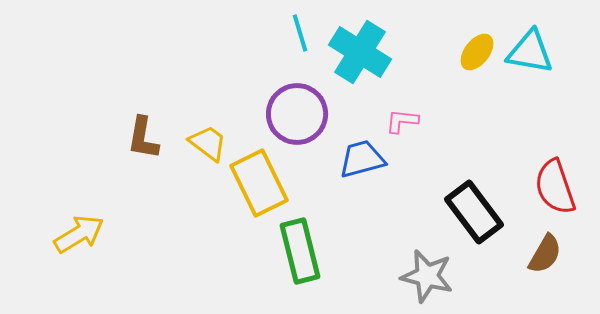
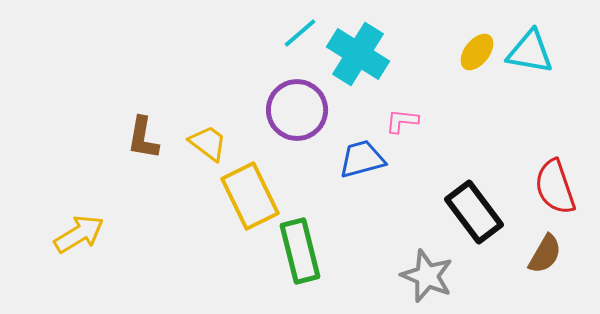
cyan line: rotated 66 degrees clockwise
cyan cross: moved 2 px left, 2 px down
purple circle: moved 4 px up
yellow rectangle: moved 9 px left, 13 px down
gray star: rotated 8 degrees clockwise
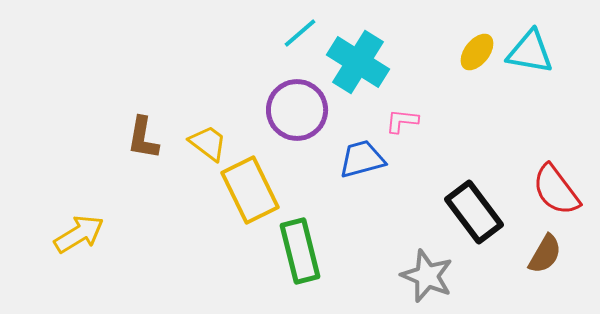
cyan cross: moved 8 px down
red semicircle: moved 1 px right, 3 px down; rotated 18 degrees counterclockwise
yellow rectangle: moved 6 px up
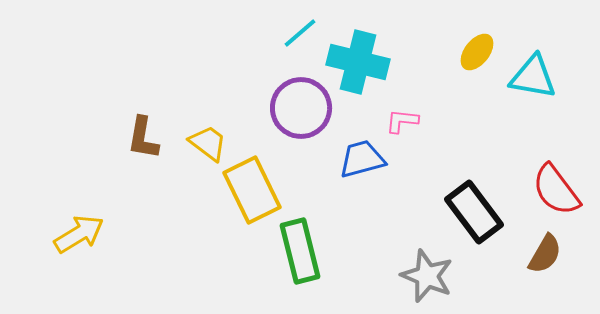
cyan triangle: moved 3 px right, 25 px down
cyan cross: rotated 18 degrees counterclockwise
purple circle: moved 4 px right, 2 px up
yellow rectangle: moved 2 px right
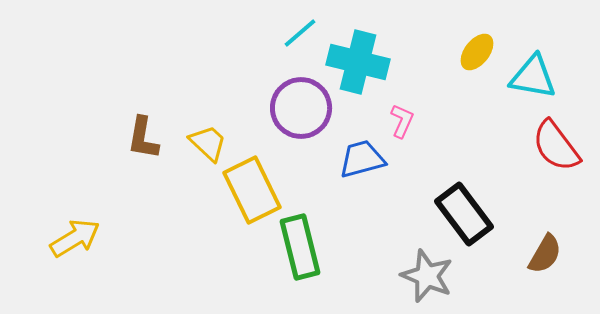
pink L-shape: rotated 108 degrees clockwise
yellow trapezoid: rotated 6 degrees clockwise
red semicircle: moved 44 px up
black rectangle: moved 10 px left, 2 px down
yellow arrow: moved 4 px left, 4 px down
green rectangle: moved 4 px up
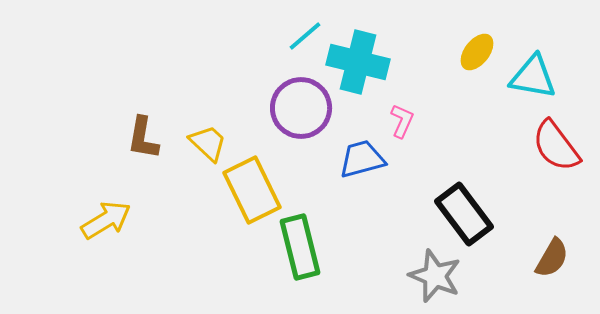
cyan line: moved 5 px right, 3 px down
yellow arrow: moved 31 px right, 18 px up
brown semicircle: moved 7 px right, 4 px down
gray star: moved 8 px right
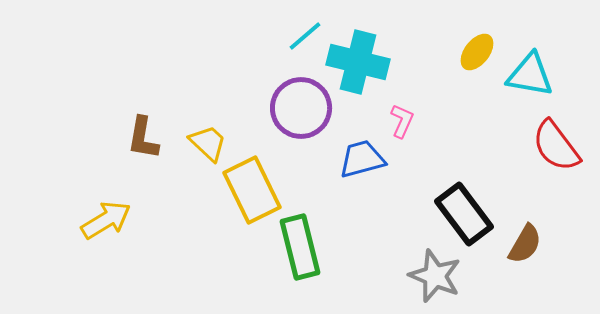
cyan triangle: moved 3 px left, 2 px up
brown semicircle: moved 27 px left, 14 px up
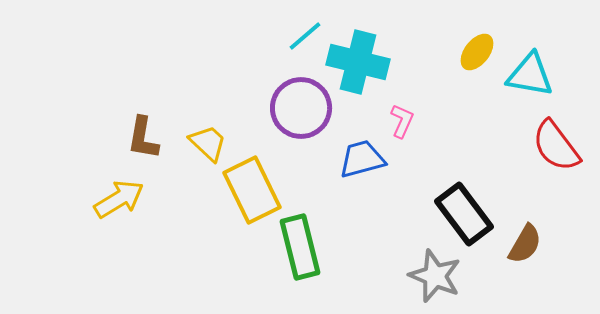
yellow arrow: moved 13 px right, 21 px up
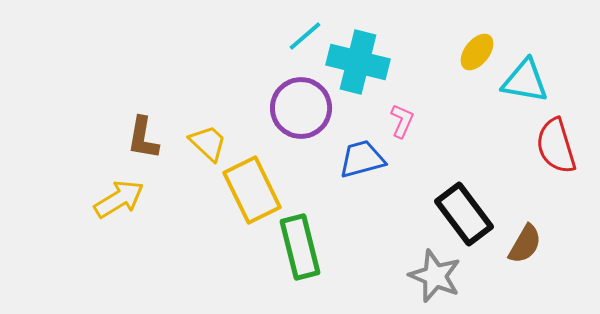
cyan triangle: moved 5 px left, 6 px down
red semicircle: rotated 20 degrees clockwise
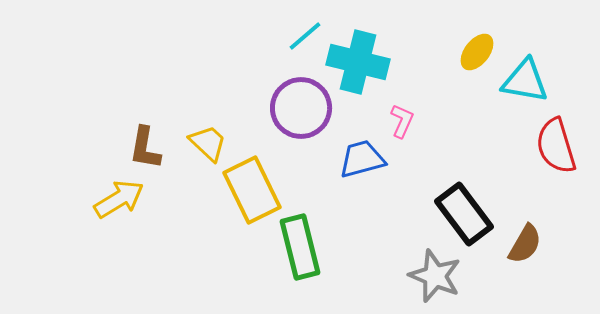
brown L-shape: moved 2 px right, 10 px down
